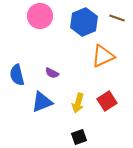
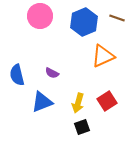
black square: moved 3 px right, 10 px up
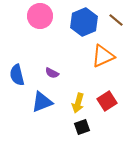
brown line: moved 1 px left, 2 px down; rotated 21 degrees clockwise
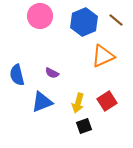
black square: moved 2 px right, 1 px up
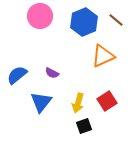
blue semicircle: rotated 65 degrees clockwise
blue triangle: moved 1 px left; rotated 30 degrees counterclockwise
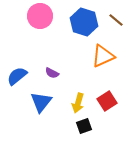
blue hexagon: rotated 20 degrees counterclockwise
blue semicircle: moved 1 px down
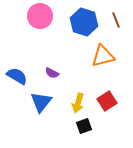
brown line: rotated 28 degrees clockwise
orange triangle: rotated 10 degrees clockwise
blue semicircle: rotated 70 degrees clockwise
